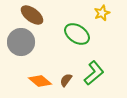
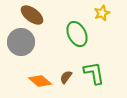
green ellipse: rotated 30 degrees clockwise
green L-shape: rotated 60 degrees counterclockwise
brown semicircle: moved 3 px up
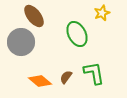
brown ellipse: moved 2 px right, 1 px down; rotated 15 degrees clockwise
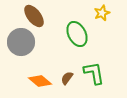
brown semicircle: moved 1 px right, 1 px down
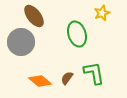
green ellipse: rotated 10 degrees clockwise
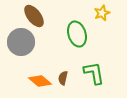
brown semicircle: moved 4 px left; rotated 24 degrees counterclockwise
